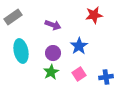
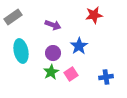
pink square: moved 8 px left
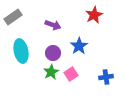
red star: rotated 18 degrees counterclockwise
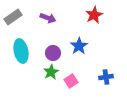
purple arrow: moved 5 px left, 7 px up
pink square: moved 7 px down
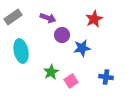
red star: moved 4 px down
blue star: moved 3 px right, 2 px down; rotated 24 degrees clockwise
purple circle: moved 9 px right, 18 px up
blue cross: rotated 16 degrees clockwise
